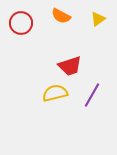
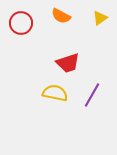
yellow triangle: moved 2 px right, 1 px up
red trapezoid: moved 2 px left, 3 px up
yellow semicircle: rotated 25 degrees clockwise
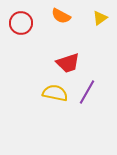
purple line: moved 5 px left, 3 px up
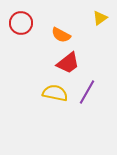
orange semicircle: moved 19 px down
red trapezoid: rotated 20 degrees counterclockwise
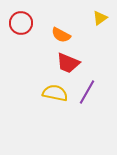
red trapezoid: rotated 60 degrees clockwise
